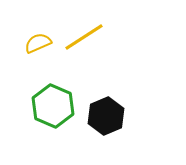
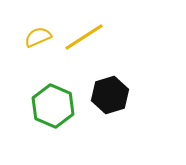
yellow semicircle: moved 6 px up
black hexagon: moved 4 px right, 21 px up; rotated 6 degrees clockwise
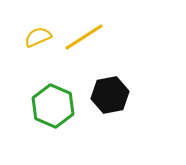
black hexagon: rotated 6 degrees clockwise
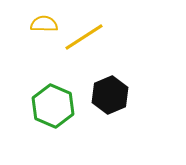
yellow semicircle: moved 6 px right, 13 px up; rotated 24 degrees clockwise
black hexagon: rotated 12 degrees counterclockwise
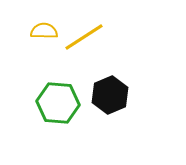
yellow semicircle: moved 7 px down
green hexagon: moved 5 px right, 3 px up; rotated 18 degrees counterclockwise
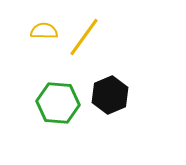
yellow line: rotated 21 degrees counterclockwise
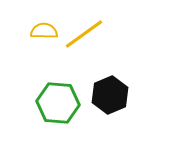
yellow line: moved 3 px up; rotated 18 degrees clockwise
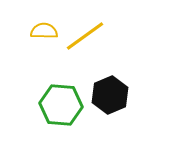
yellow line: moved 1 px right, 2 px down
green hexagon: moved 3 px right, 2 px down
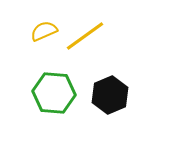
yellow semicircle: rotated 24 degrees counterclockwise
green hexagon: moved 7 px left, 12 px up
